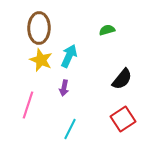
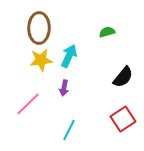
green semicircle: moved 2 px down
yellow star: rotated 30 degrees counterclockwise
black semicircle: moved 1 px right, 2 px up
pink line: moved 1 px up; rotated 28 degrees clockwise
cyan line: moved 1 px left, 1 px down
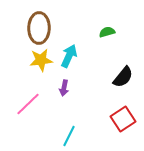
cyan line: moved 6 px down
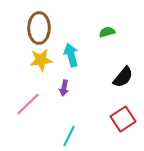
cyan arrow: moved 2 px right, 1 px up; rotated 40 degrees counterclockwise
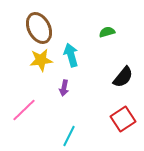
brown ellipse: rotated 28 degrees counterclockwise
pink line: moved 4 px left, 6 px down
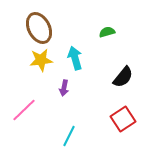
cyan arrow: moved 4 px right, 3 px down
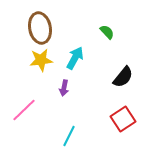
brown ellipse: moved 1 px right; rotated 16 degrees clockwise
green semicircle: rotated 63 degrees clockwise
cyan arrow: rotated 45 degrees clockwise
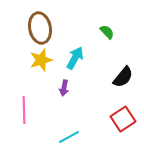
yellow star: rotated 10 degrees counterclockwise
pink line: rotated 48 degrees counterclockwise
cyan line: moved 1 px down; rotated 35 degrees clockwise
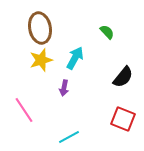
pink line: rotated 32 degrees counterclockwise
red square: rotated 35 degrees counterclockwise
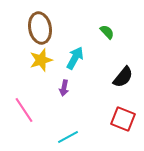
cyan line: moved 1 px left
